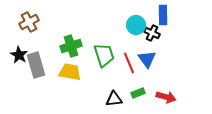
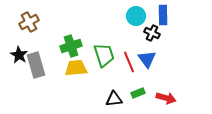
cyan circle: moved 9 px up
red line: moved 1 px up
yellow trapezoid: moved 6 px right, 4 px up; rotated 15 degrees counterclockwise
red arrow: moved 1 px down
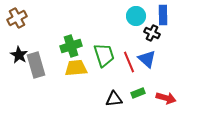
brown cross: moved 12 px left, 4 px up
blue triangle: rotated 12 degrees counterclockwise
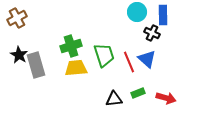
cyan circle: moved 1 px right, 4 px up
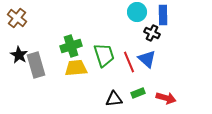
brown cross: rotated 24 degrees counterclockwise
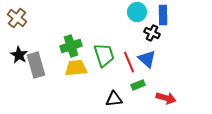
green rectangle: moved 8 px up
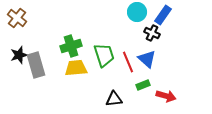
blue rectangle: rotated 36 degrees clockwise
black star: rotated 24 degrees clockwise
red line: moved 1 px left
green rectangle: moved 5 px right
red arrow: moved 2 px up
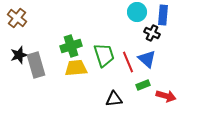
blue rectangle: rotated 30 degrees counterclockwise
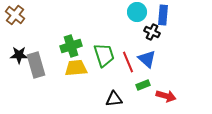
brown cross: moved 2 px left, 3 px up
black cross: moved 1 px up
black star: rotated 18 degrees clockwise
